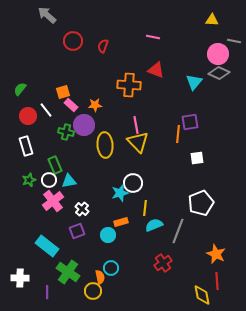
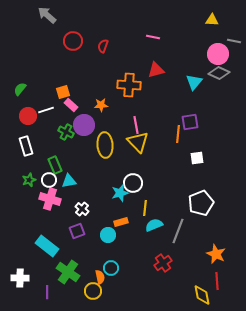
red triangle at (156, 70): rotated 36 degrees counterclockwise
orange star at (95, 105): moved 6 px right
white line at (46, 110): rotated 70 degrees counterclockwise
green cross at (66, 132): rotated 14 degrees clockwise
pink cross at (53, 201): moved 3 px left, 2 px up; rotated 35 degrees counterclockwise
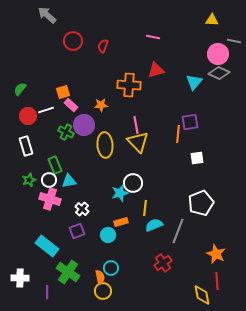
yellow circle at (93, 291): moved 10 px right
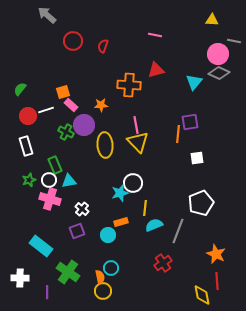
pink line at (153, 37): moved 2 px right, 2 px up
cyan rectangle at (47, 246): moved 6 px left
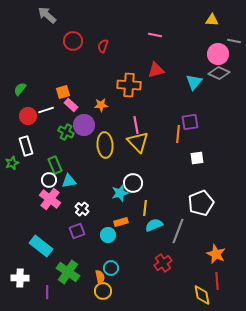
green star at (29, 180): moved 17 px left, 17 px up
pink cross at (50, 199): rotated 20 degrees clockwise
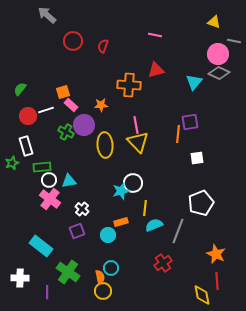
yellow triangle at (212, 20): moved 2 px right, 2 px down; rotated 16 degrees clockwise
green rectangle at (55, 165): moved 13 px left, 2 px down; rotated 72 degrees counterclockwise
cyan star at (120, 193): moved 1 px right, 2 px up
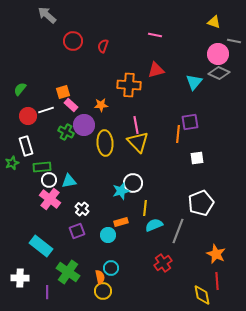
yellow ellipse at (105, 145): moved 2 px up
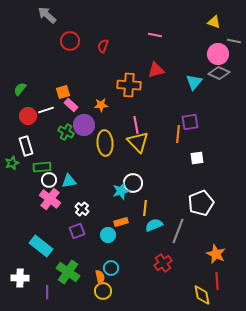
red circle at (73, 41): moved 3 px left
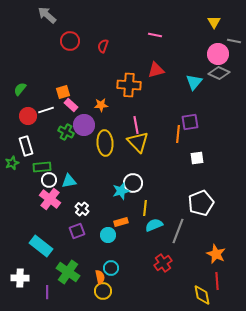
yellow triangle at (214, 22): rotated 40 degrees clockwise
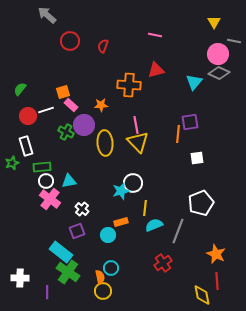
white circle at (49, 180): moved 3 px left, 1 px down
cyan rectangle at (41, 246): moved 20 px right, 6 px down
